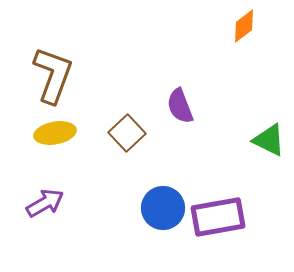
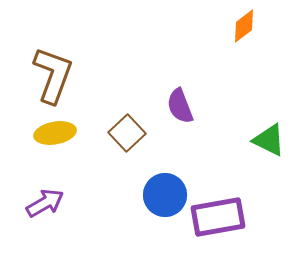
blue circle: moved 2 px right, 13 px up
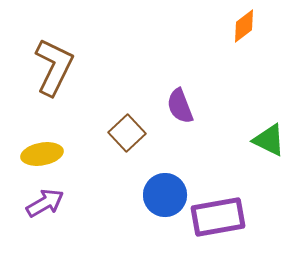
brown L-shape: moved 1 px right, 8 px up; rotated 6 degrees clockwise
yellow ellipse: moved 13 px left, 21 px down
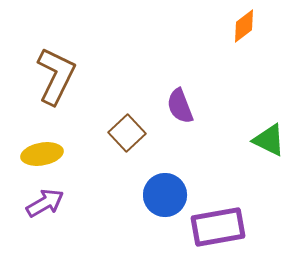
brown L-shape: moved 2 px right, 9 px down
purple rectangle: moved 10 px down
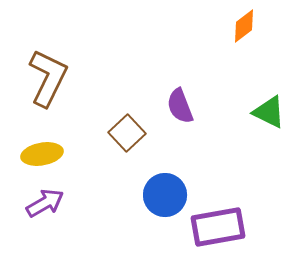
brown L-shape: moved 8 px left, 2 px down
green triangle: moved 28 px up
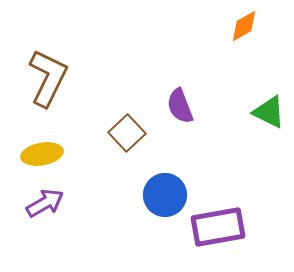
orange diamond: rotated 8 degrees clockwise
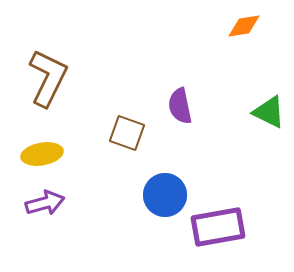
orange diamond: rotated 20 degrees clockwise
purple semicircle: rotated 9 degrees clockwise
brown square: rotated 27 degrees counterclockwise
purple arrow: rotated 15 degrees clockwise
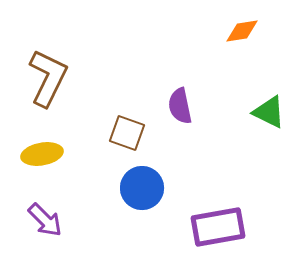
orange diamond: moved 2 px left, 5 px down
blue circle: moved 23 px left, 7 px up
purple arrow: moved 17 px down; rotated 60 degrees clockwise
